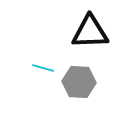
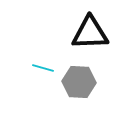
black triangle: moved 1 px down
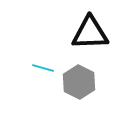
gray hexagon: rotated 24 degrees clockwise
